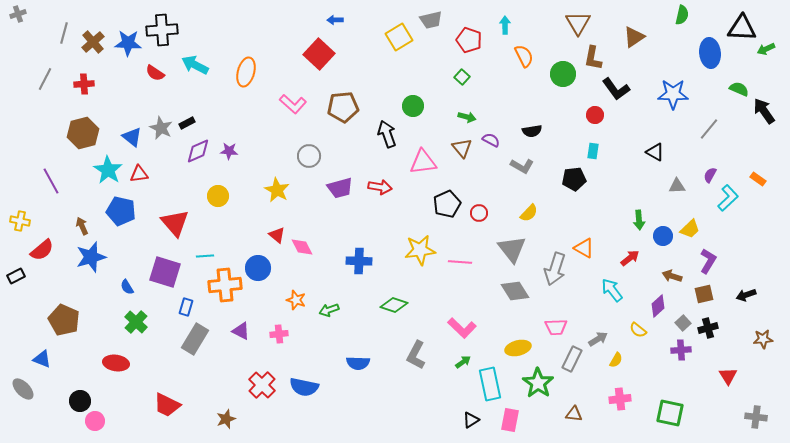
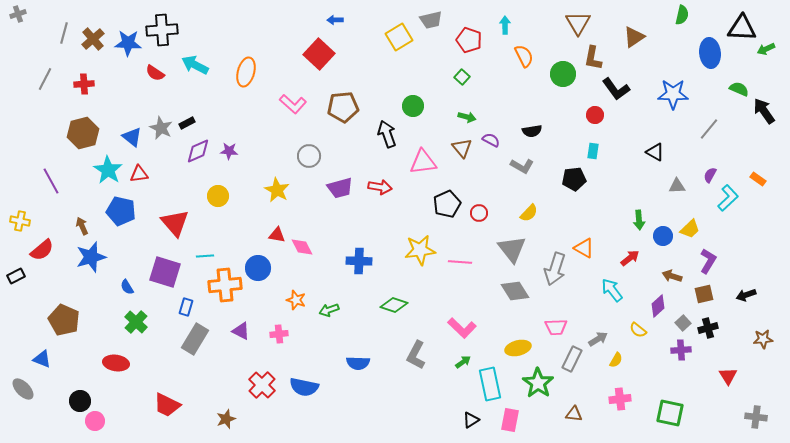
brown cross at (93, 42): moved 3 px up
red triangle at (277, 235): rotated 30 degrees counterclockwise
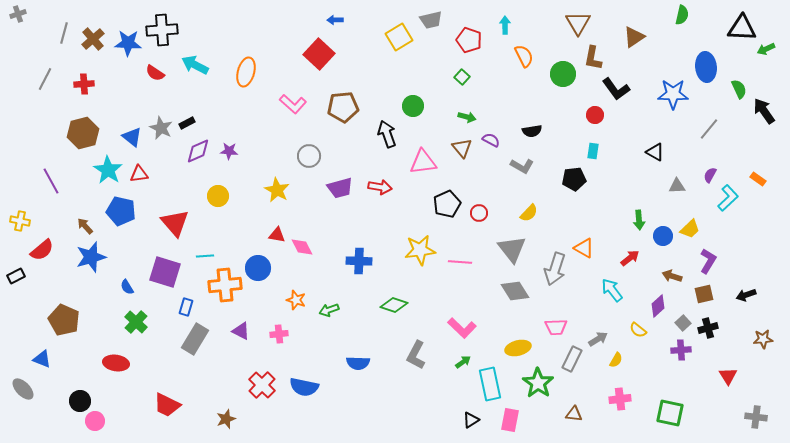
blue ellipse at (710, 53): moved 4 px left, 14 px down
green semicircle at (739, 89): rotated 42 degrees clockwise
brown arrow at (82, 226): moved 3 px right; rotated 18 degrees counterclockwise
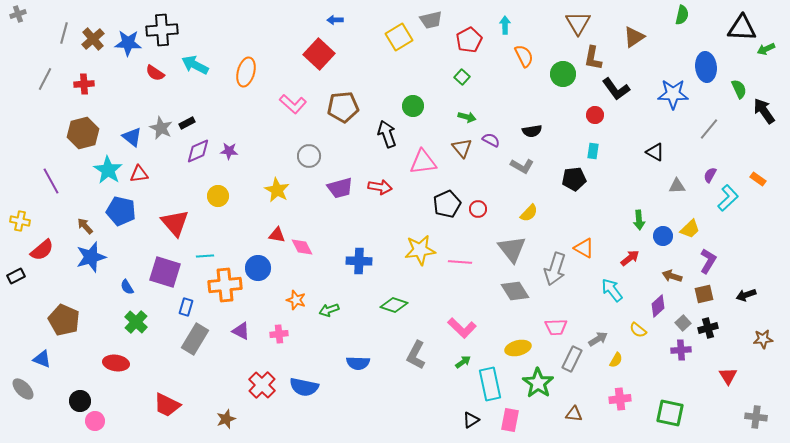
red pentagon at (469, 40): rotated 25 degrees clockwise
red circle at (479, 213): moved 1 px left, 4 px up
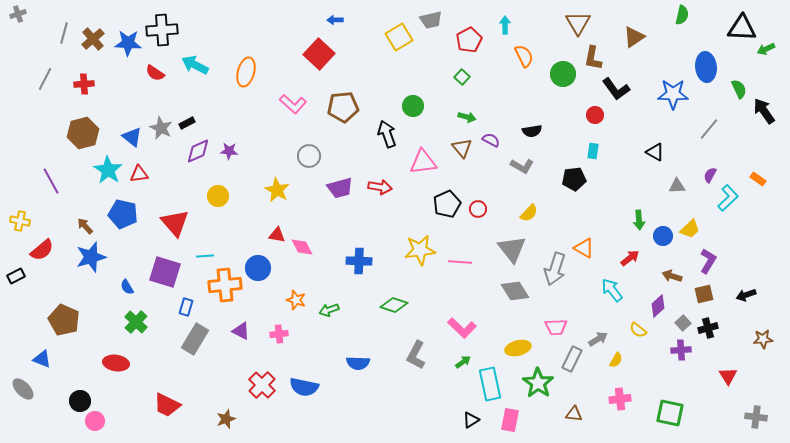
blue pentagon at (121, 211): moved 2 px right, 3 px down
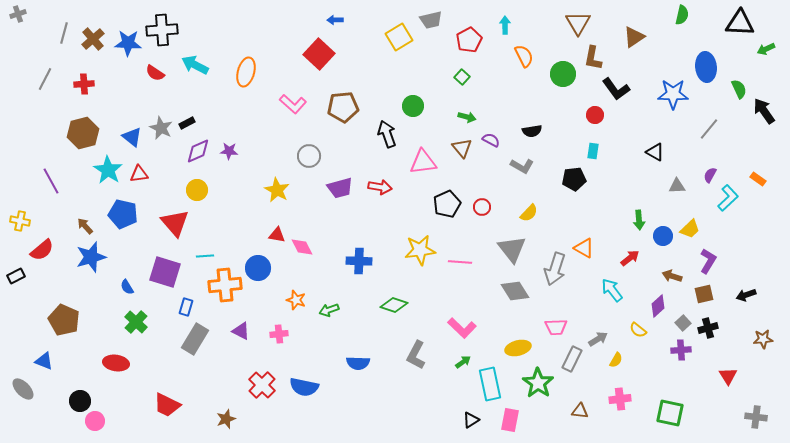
black triangle at (742, 28): moved 2 px left, 5 px up
yellow circle at (218, 196): moved 21 px left, 6 px up
red circle at (478, 209): moved 4 px right, 2 px up
blue triangle at (42, 359): moved 2 px right, 2 px down
brown triangle at (574, 414): moved 6 px right, 3 px up
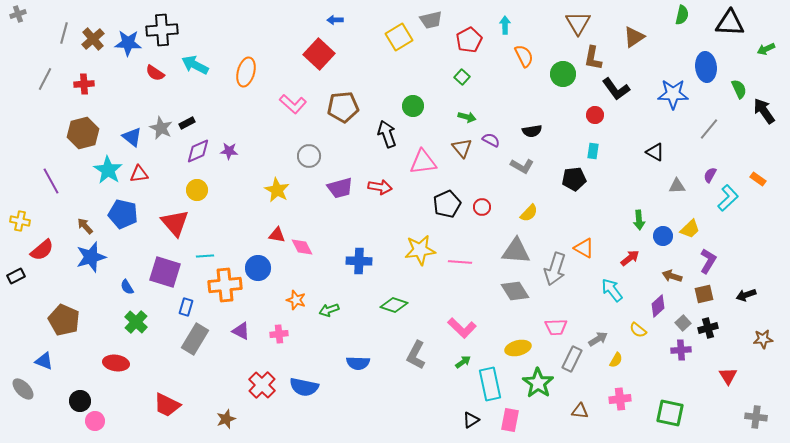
black triangle at (740, 23): moved 10 px left
gray triangle at (512, 249): moved 4 px right, 2 px down; rotated 48 degrees counterclockwise
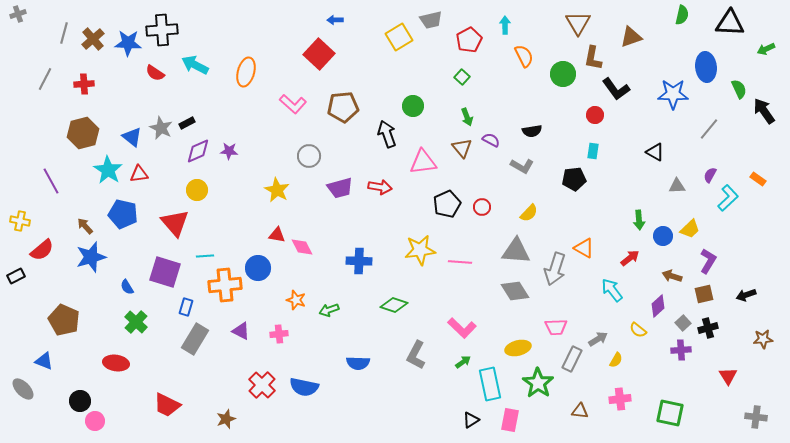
brown triangle at (634, 37): moved 3 px left; rotated 15 degrees clockwise
green arrow at (467, 117): rotated 54 degrees clockwise
